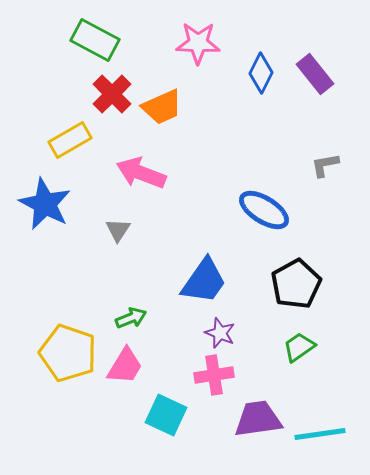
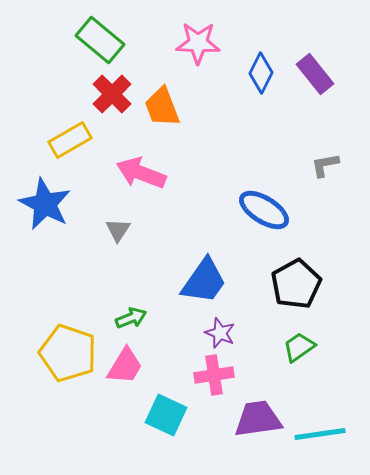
green rectangle: moved 5 px right; rotated 12 degrees clockwise
orange trapezoid: rotated 93 degrees clockwise
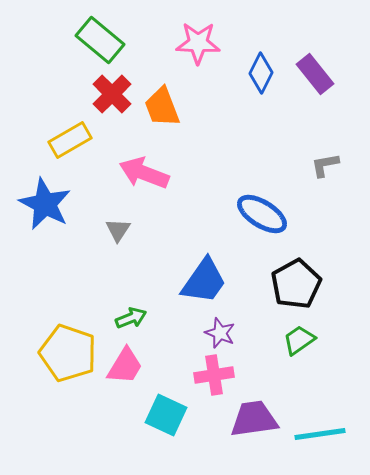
pink arrow: moved 3 px right
blue ellipse: moved 2 px left, 4 px down
green trapezoid: moved 7 px up
purple trapezoid: moved 4 px left
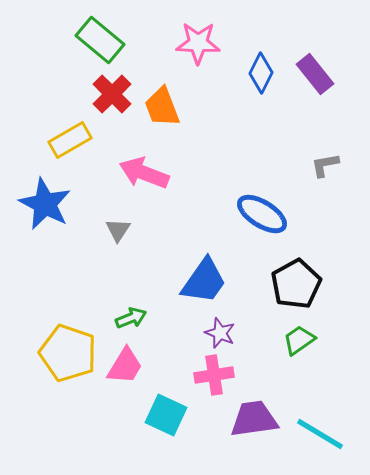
cyan line: rotated 39 degrees clockwise
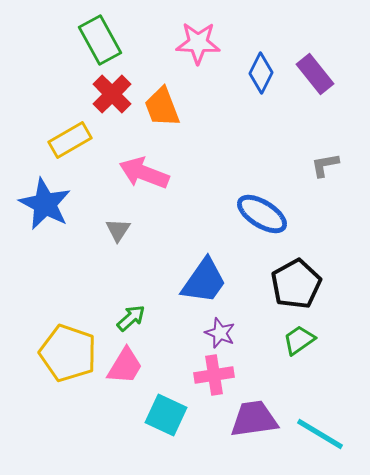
green rectangle: rotated 21 degrees clockwise
green arrow: rotated 20 degrees counterclockwise
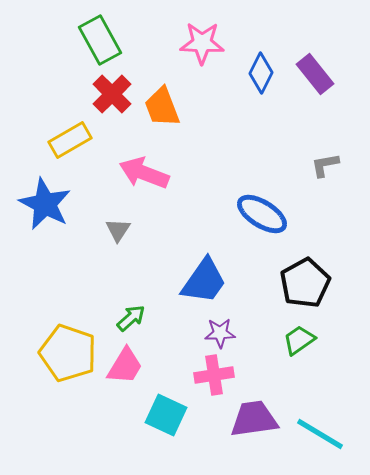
pink star: moved 4 px right
black pentagon: moved 9 px right, 1 px up
purple star: rotated 24 degrees counterclockwise
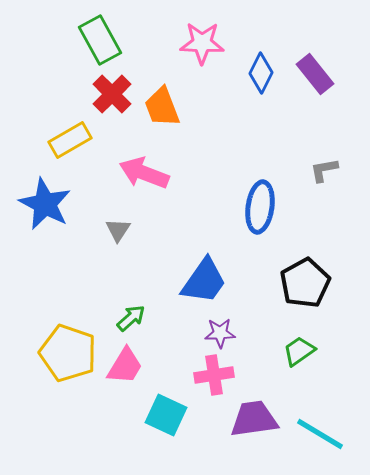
gray L-shape: moved 1 px left, 5 px down
blue ellipse: moved 2 px left, 7 px up; rotated 66 degrees clockwise
green trapezoid: moved 11 px down
